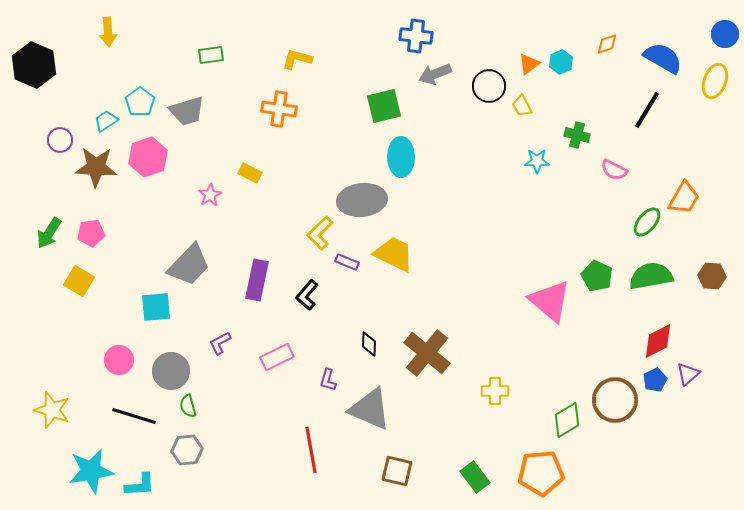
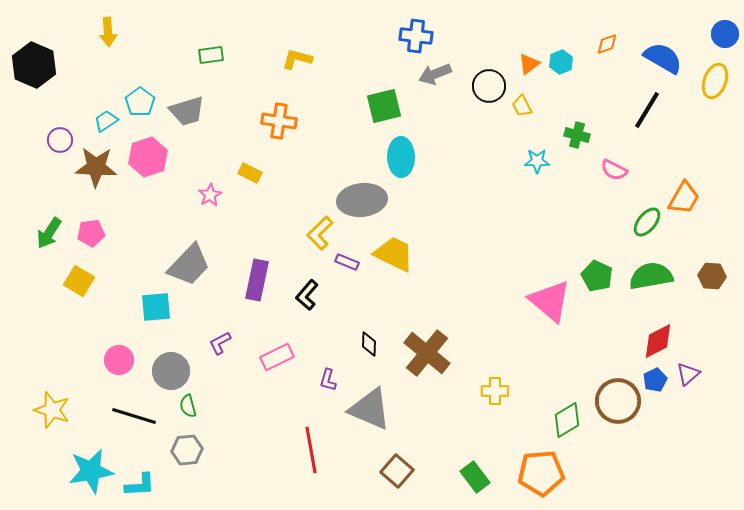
orange cross at (279, 109): moved 12 px down
brown circle at (615, 400): moved 3 px right, 1 px down
brown square at (397, 471): rotated 28 degrees clockwise
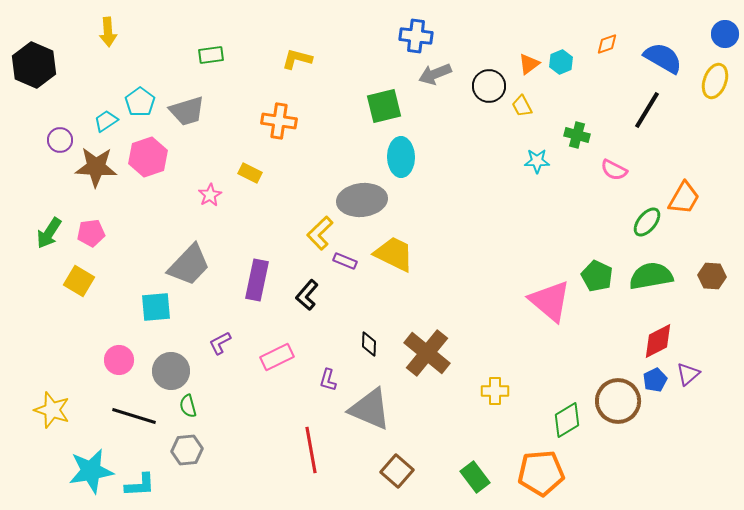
purple rectangle at (347, 262): moved 2 px left, 1 px up
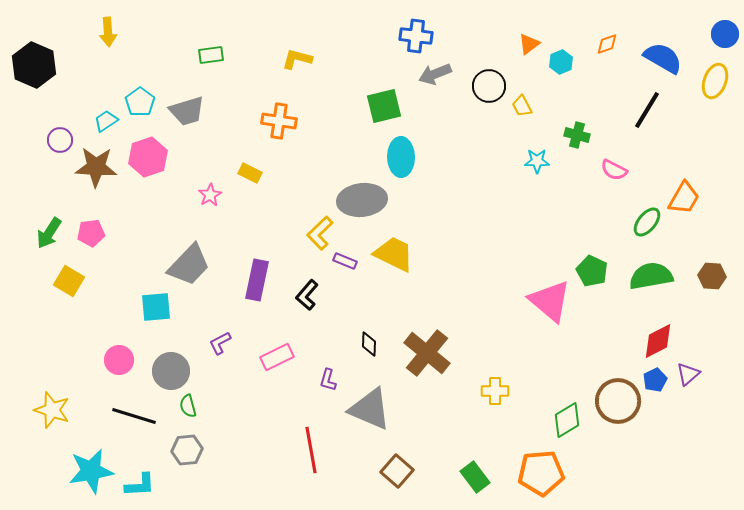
orange triangle at (529, 64): moved 20 px up
green pentagon at (597, 276): moved 5 px left, 5 px up
yellow square at (79, 281): moved 10 px left
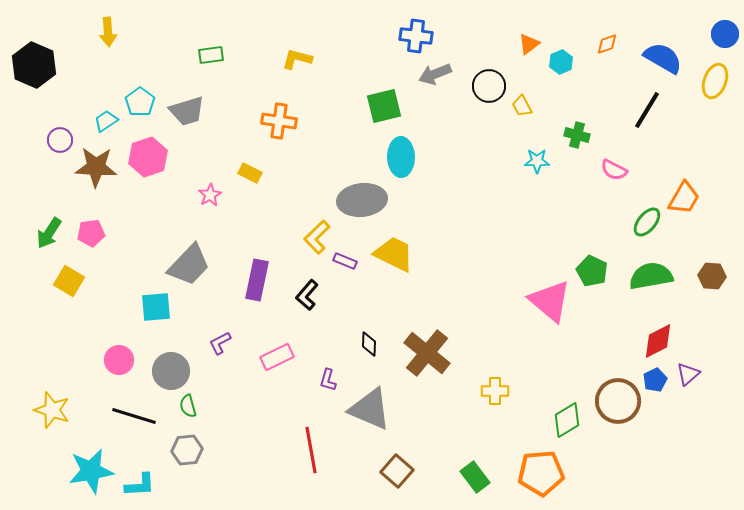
yellow L-shape at (320, 233): moved 3 px left, 4 px down
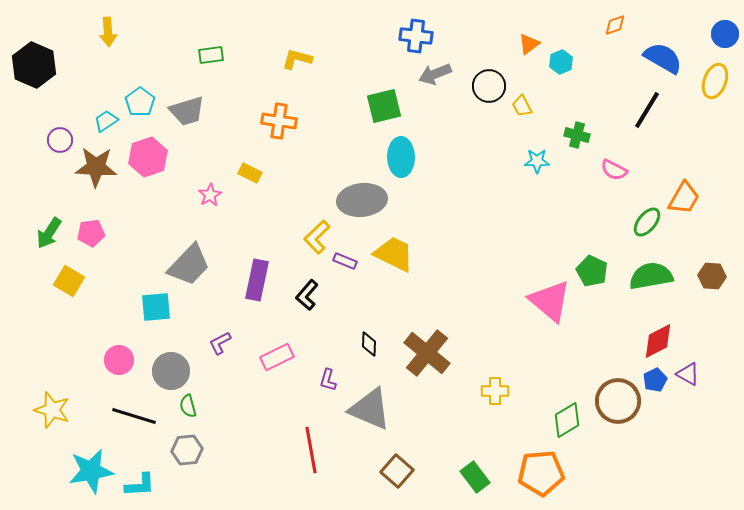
orange diamond at (607, 44): moved 8 px right, 19 px up
purple triangle at (688, 374): rotated 50 degrees counterclockwise
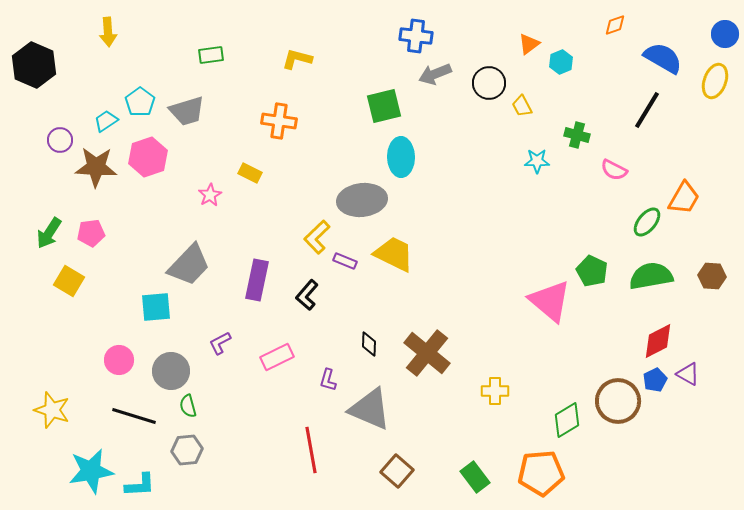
black circle at (489, 86): moved 3 px up
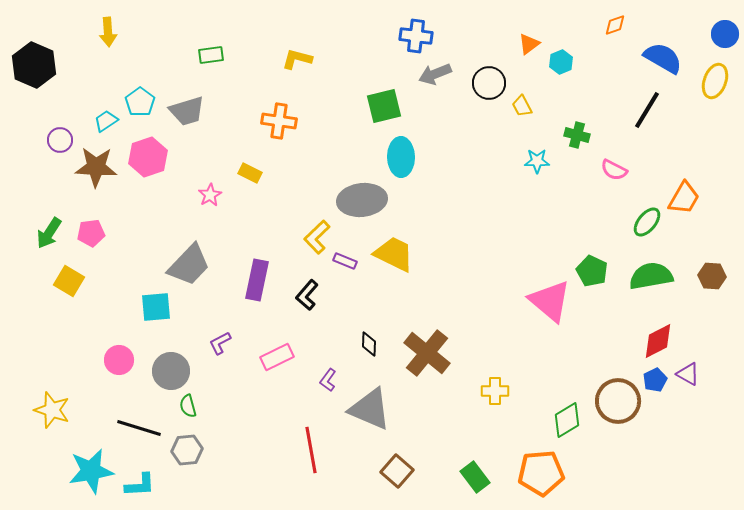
purple L-shape at (328, 380): rotated 20 degrees clockwise
black line at (134, 416): moved 5 px right, 12 px down
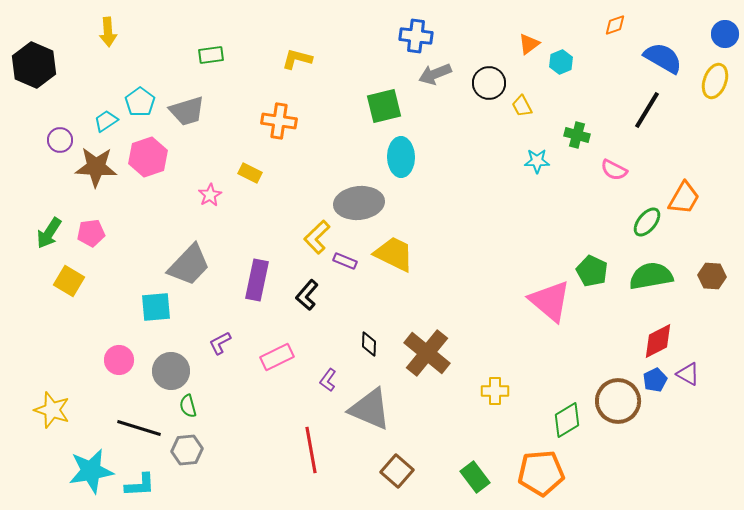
gray ellipse at (362, 200): moved 3 px left, 3 px down
